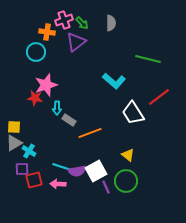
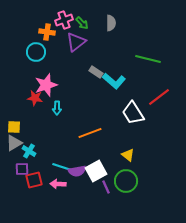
gray rectangle: moved 27 px right, 48 px up
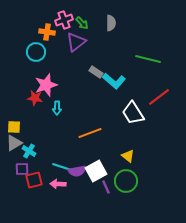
yellow triangle: moved 1 px down
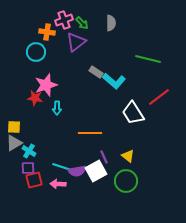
orange line: rotated 20 degrees clockwise
purple square: moved 6 px right, 1 px up
purple line: moved 2 px left, 30 px up
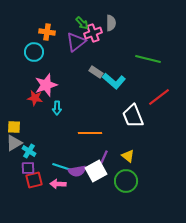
pink cross: moved 29 px right, 13 px down
cyan circle: moved 2 px left
white trapezoid: moved 3 px down; rotated 10 degrees clockwise
purple line: rotated 48 degrees clockwise
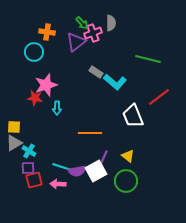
cyan L-shape: moved 1 px right, 1 px down
